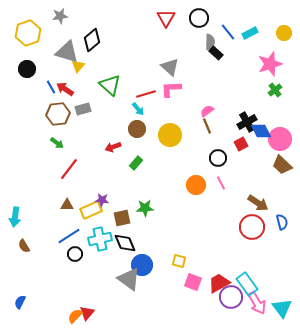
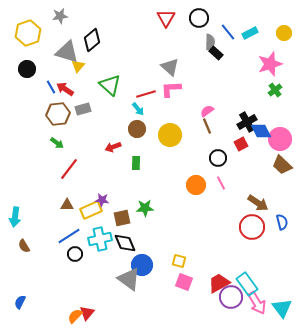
green rectangle at (136, 163): rotated 40 degrees counterclockwise
pink square at (193, 282): moved 9 px left
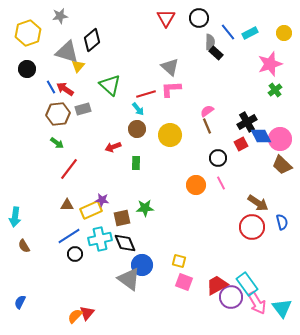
blue diamond at (261, 131): moved 5 px down
red trapezoid at (219, 283): moved 2 px left, 2 px down
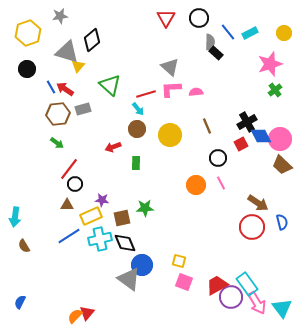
pink semicircle at (207, 111): moved 11 px left, 19 px up; rotated 32 degrees clockwise
yellow rectangle at (91, 210): moved 6 px down
black circle at (75, 254): moved 70 px up
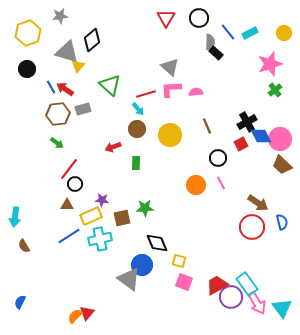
black diamond at (125, 243): moved 32 px right
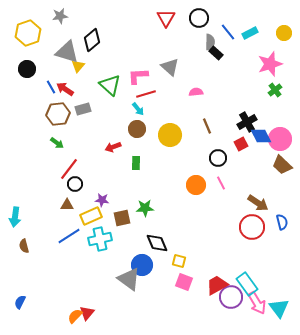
pink L-shape at (171, 89): moved 33 px left, 13 px up
brown semicircle at (24, 246): rotated 16 degrees clockwise
cyan triangle at (282, 308): moved 3 px left
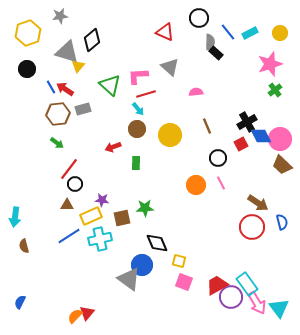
red triangle at (166, 18): moved 1 px left, 14 px down; rotated 36 degrees counterclockwise
yellow circle at (284, 33): moved 4 px left
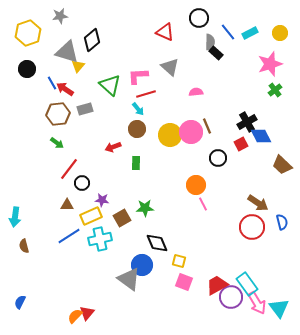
blue line at (51, 87): moved 1 px right, 4 px up
gray rectangle at (83, 109): moved 2 px right
pink circle at (280, 139): moved 89 px left, 7 px up
pink line at (221, 183): moved 18 px left, 21 px down
black circle at (75, 184): moved 7 px right, 1 px up
brown square at (122, 218): rotated 18 degrees counterclockwise
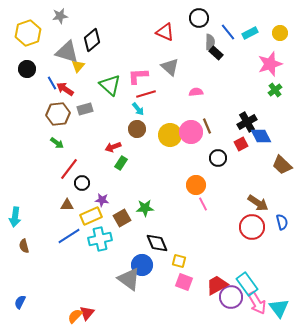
green rectangle at (136, 163): moved 15 px left; rotated 32 degrees clockwise
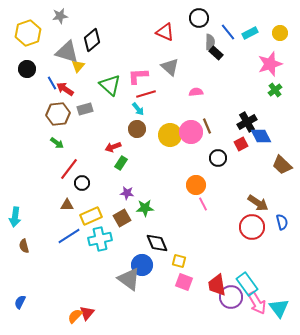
purple star at (102, 200): moved 25 px right, 7 px up
red trapezoid at (217, 285): rotated 70 degrees counterclockwise
